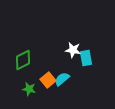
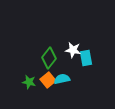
green diamond: moved 26 px right, 2 px up; rotated 25 degrees counterclockwise
cyan semicircle: rotated 28 degrees clockwise
green star: moved 7 px up
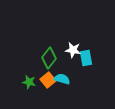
cyan semicircle: rotated 28 degrees clockwise
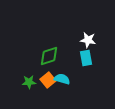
white star: moved 15 px right, 10 px up
green diamond: moved 2 px up; rotated 35 degrees clockwise
green star: rotated 16 degrees counterclockwise
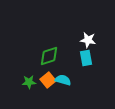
cyan semicircle: moved 1 px right, 1 px down
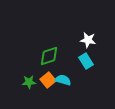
cyan rectangle: moved 3 px down; rotated 21 degrees counterclockwise
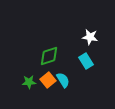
white star: moved 2 px right, 3 px up
cyan semicircle: rotated 42 degrees clockwise
